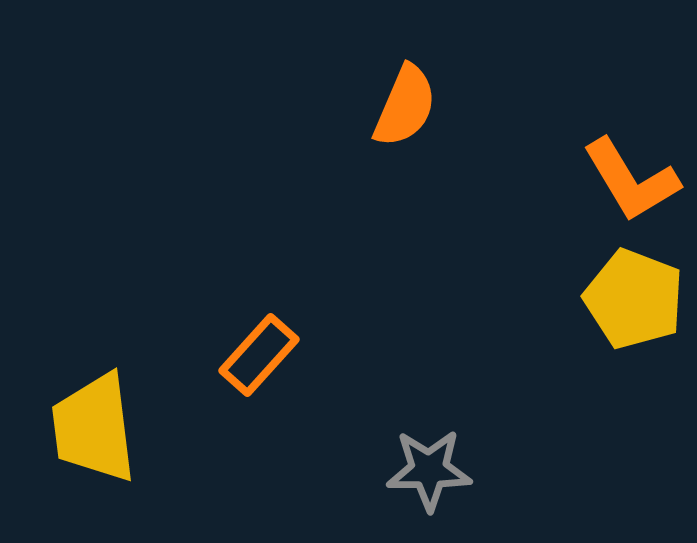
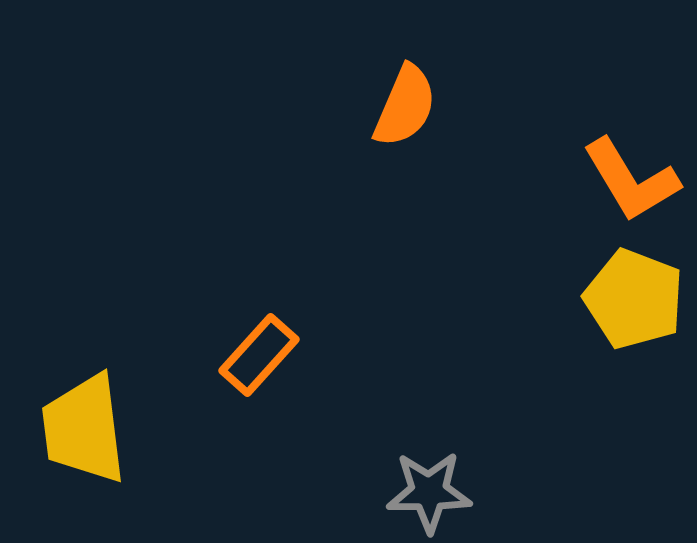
yellow trapezoid: moved 10 px left, 1 px down
gray star: moved 22 px down
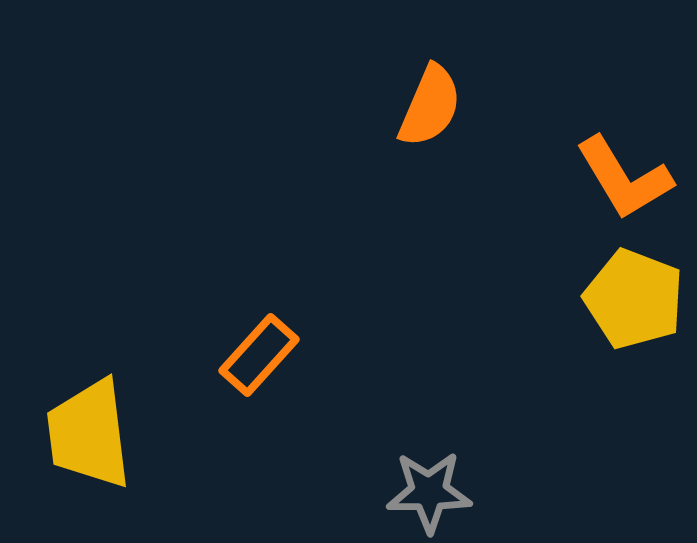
orange semicircle: moved 25 px right
orange L-shape: moved 7 px left, 2 px up
yellow trapezoid: moved 5 px right, 5 px down
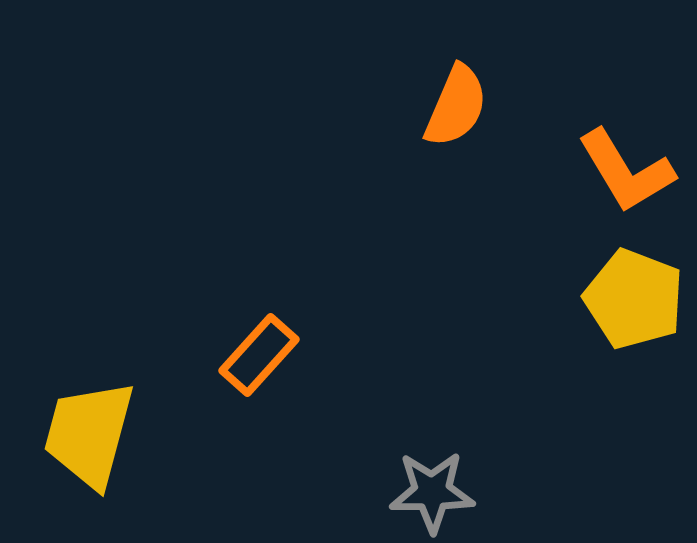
orange semicircle: moved 26 px right
orange L-shape: moved 2 px right, 7 px up
yellow trapezoid: rotated 22 degrees clockwise
gray star: moved 3 px right
